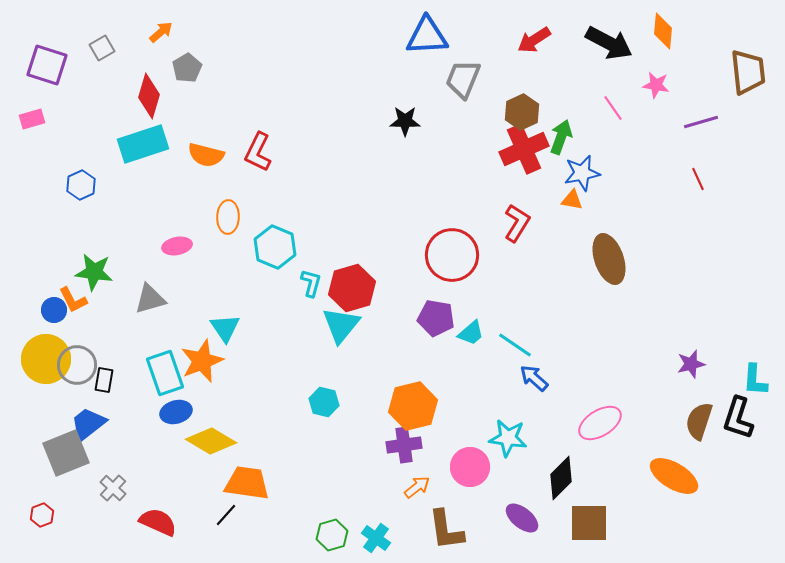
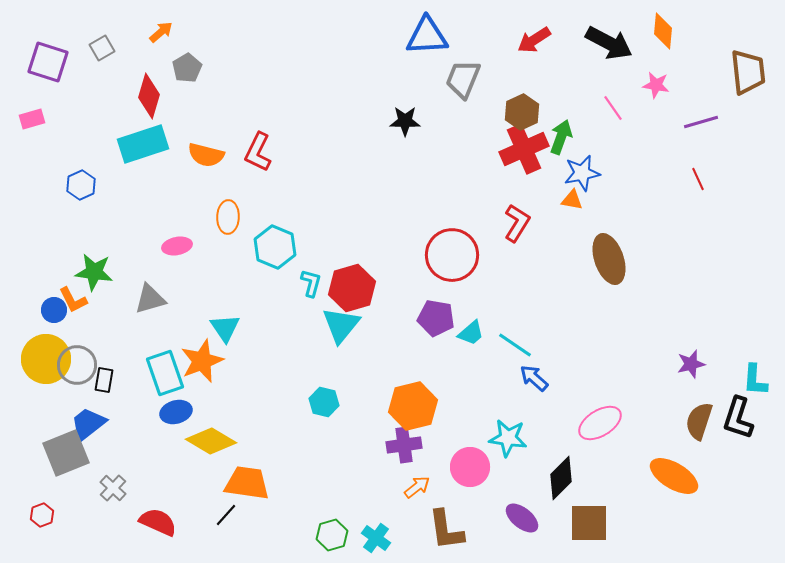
purple square at (47, 65): moved 1 px right, 3 px up
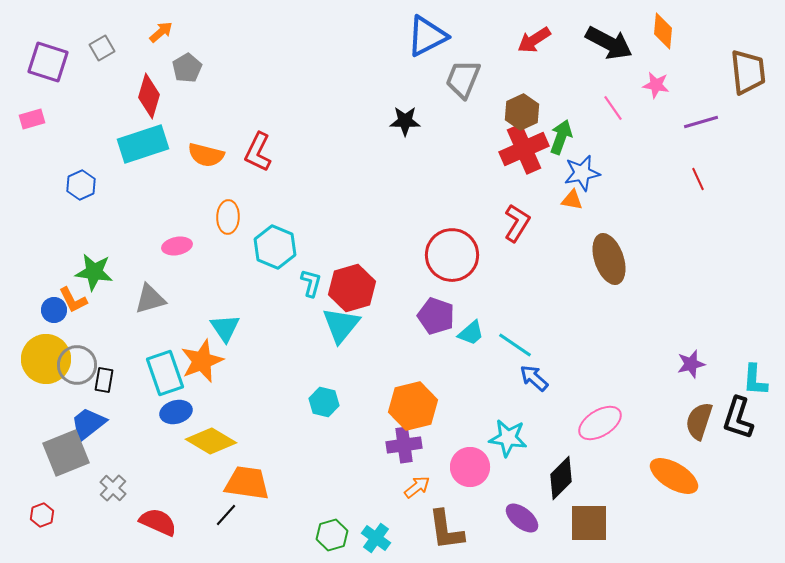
blue triangle at (427, 36): rotated 24 degrees counterclockwise
purple pentagon at (436, 318): moved 2 px up; rotated 9 degrees clockwise
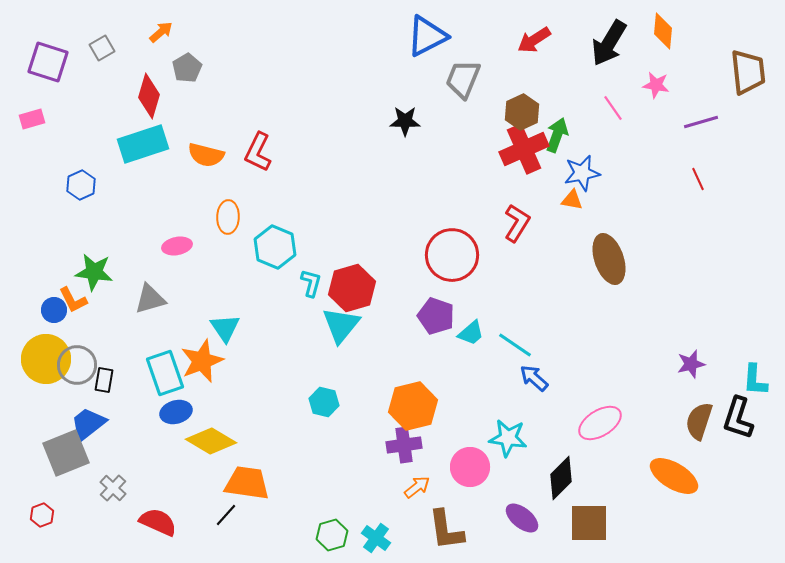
black arrow at (609, 43): rotated 93 degrees clockwise
green arrow at (561, 137): moved 4 px left, 2 px up
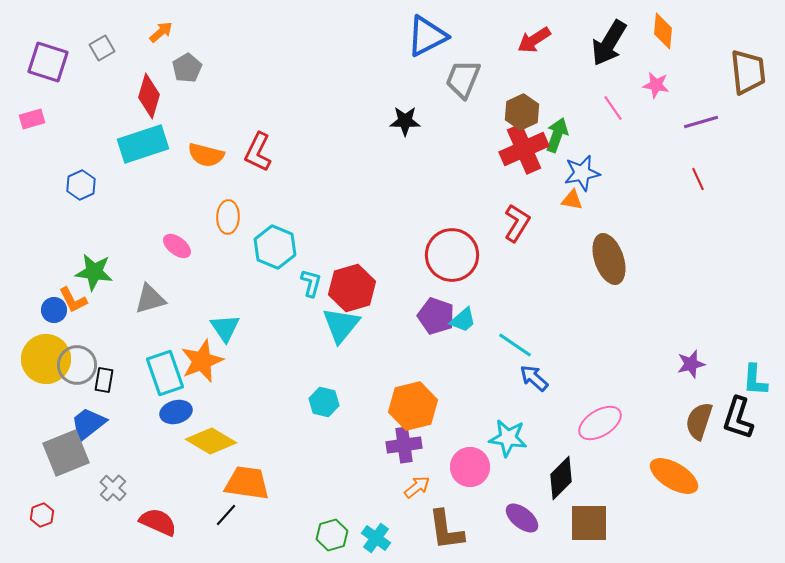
pink ellipse at (177, 246): rotated 48 degrees clockwise
cyan trapezoid at (471, 333): moved 8 px left, 13 px up
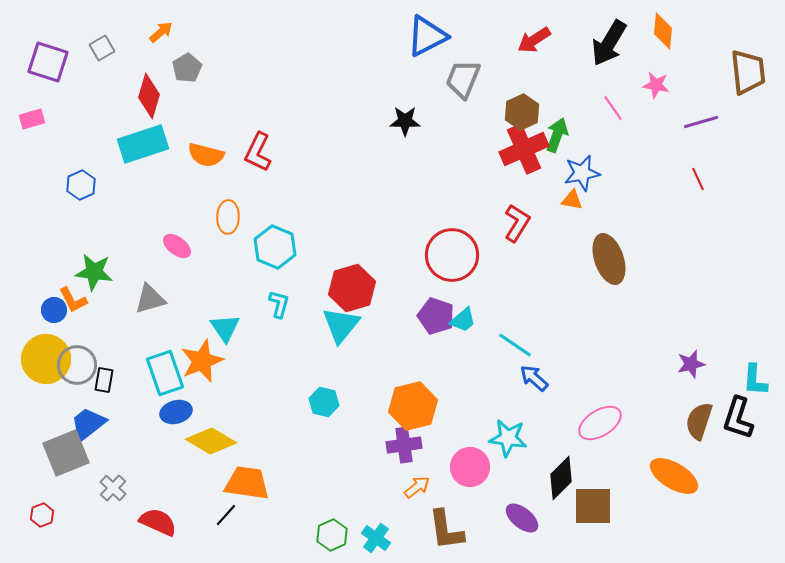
cyan L-shape at (311, 283): moved 32 px left, 21 px down
brown square at (589, 523): moved 4 px right, 17 px up
green hexagon at (332, 535): rotated 8 degrees counterclockwise
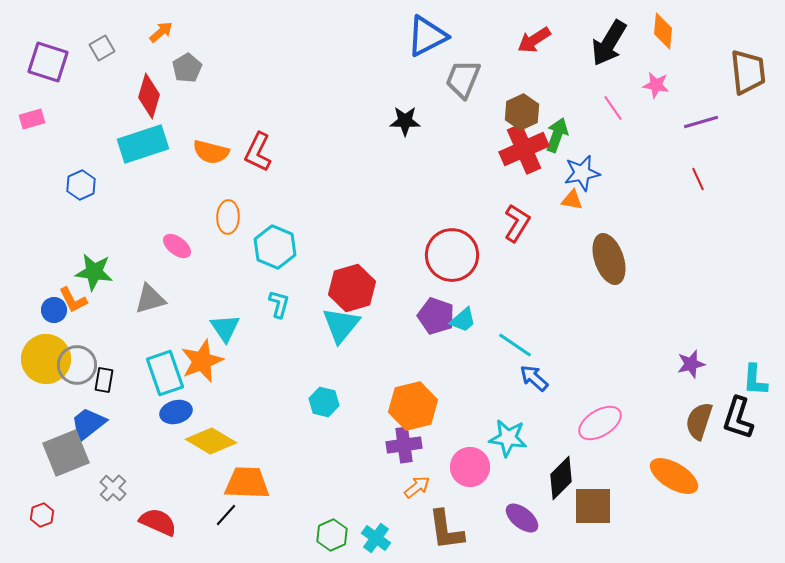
orange semicircle at (206, 155): moved 5 px right, 3 px up
orange trapezoid at (247, 483): rotated 6 degrees counterclockwise
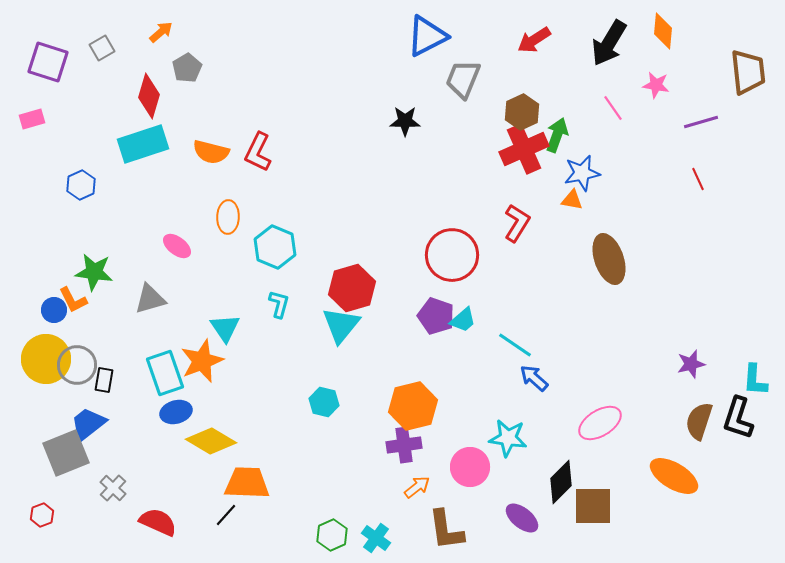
black diamond at (561, 478): moved 4 px down
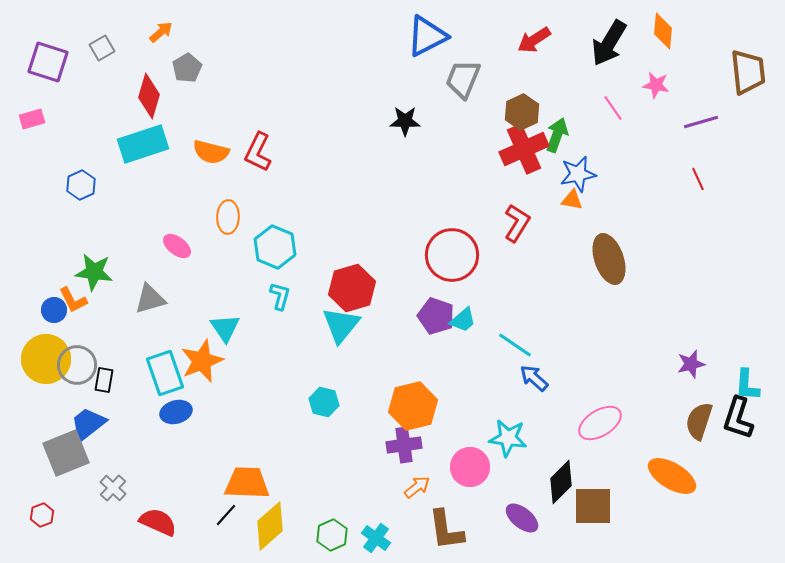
blue star at (582, 173): moved 4 px left, 1 px down
cyan L-shape at (279, 304): moved 1 px right, 8 px up
cyan L-shape at (755, 380): moved 8 px left, 5 px down
yellow diamond at (211, 441): moved 59 px right, 85 px down; rotated 72 degrees counterclockwise
orange ellipse at (674, 476): moved 2 px left
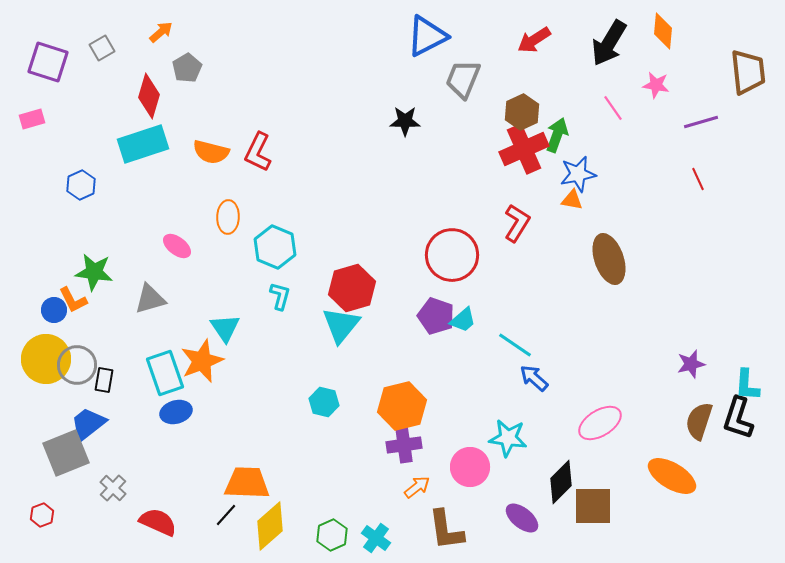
orange hexagon at (413, 406): moved 11 px left
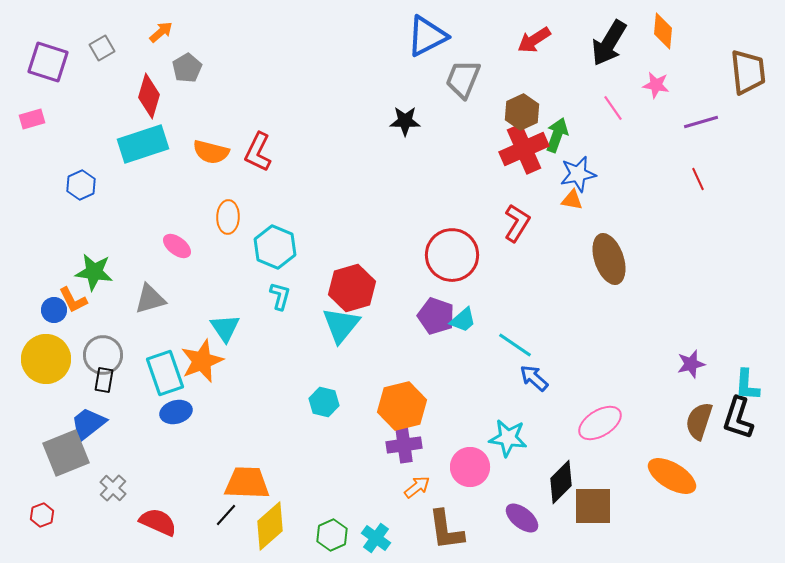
gray circle at (77, 365): moved 26 px right, 10 px up
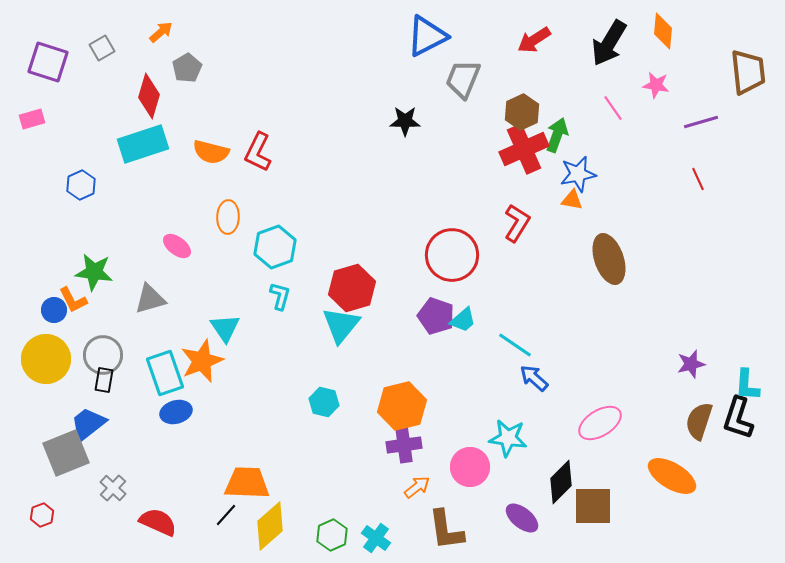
cyan hexagon at (275, 247): rotated 18 degrees clockwise
